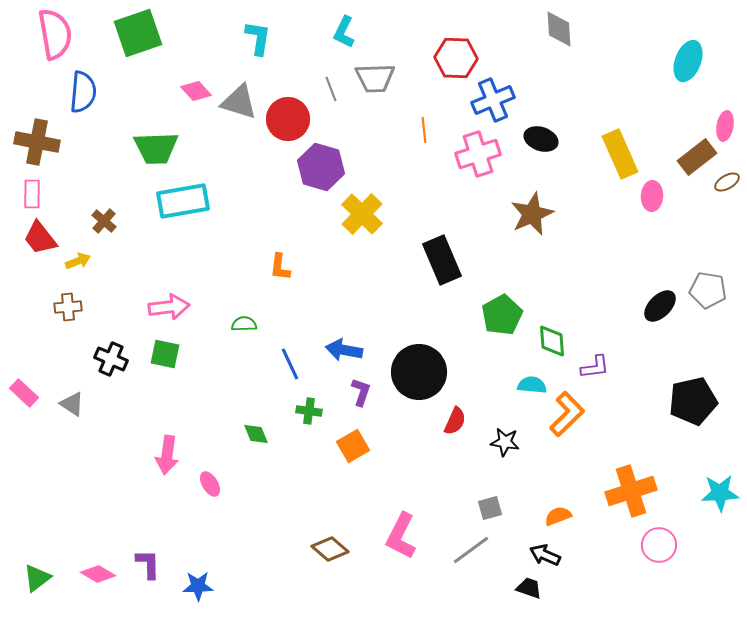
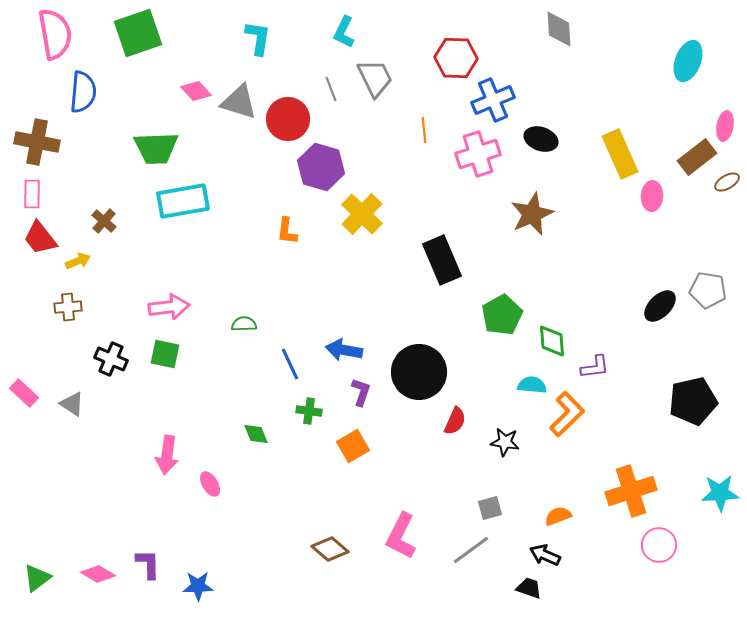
gray trapezoid at (375, 78): rotated 114 degrees counterclockwise
orange L-shape at (280, 267): moved 7 px right, 36 px up
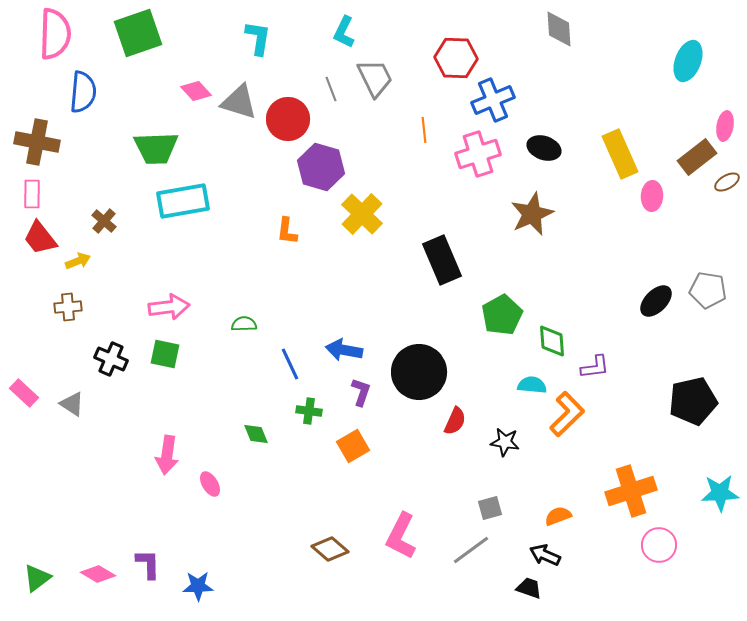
pink semicircle at (55, 34): rotated 12 degrees clockwise
black ellipse at (541, 139): moved 3 px right, 9 px down
black ellipse at (660, 306): moved 4 px left, 5 px up
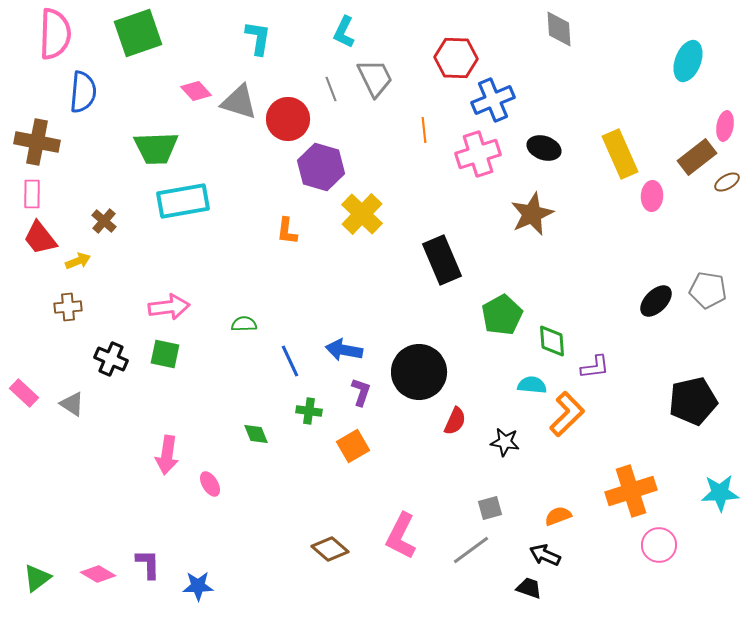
blue line at (290, 364): moved 3 px up
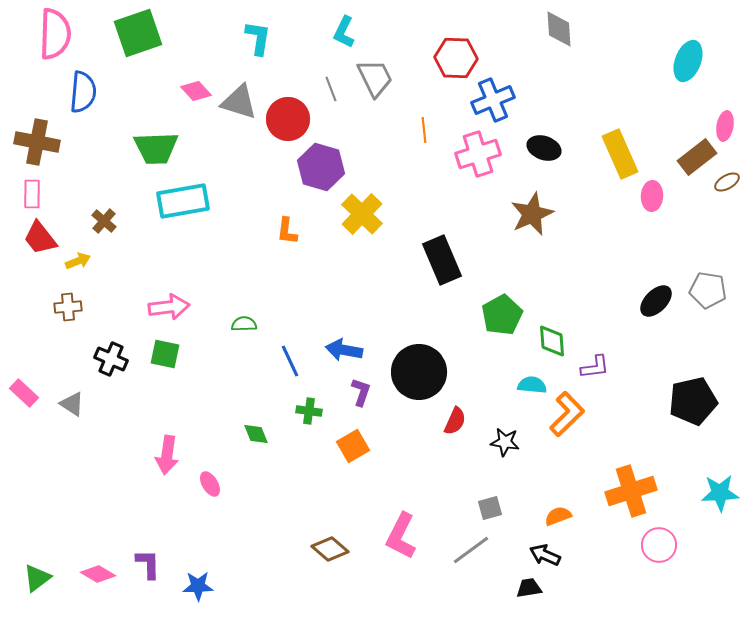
black trapezoid at (529, 588): rotated 28 degrees counterclockwise
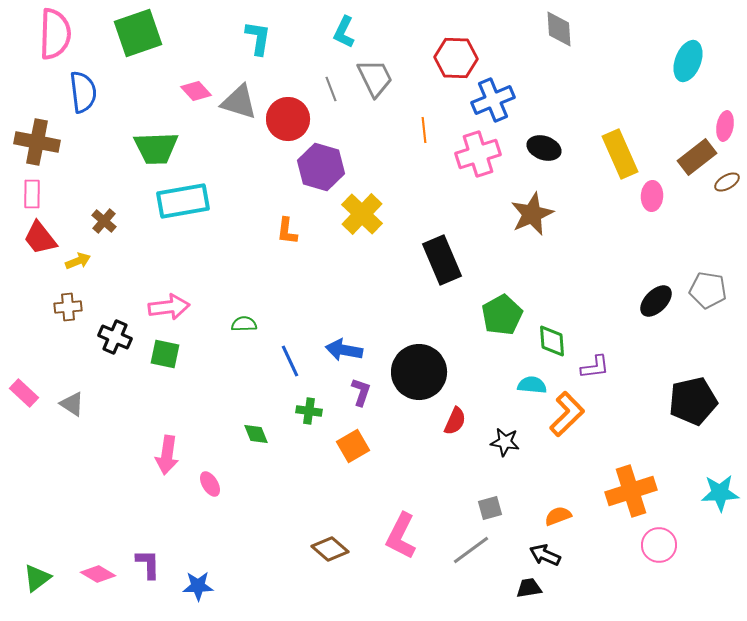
blue semicircle at (83, 92): rotated 12 degrees counterclockwise
black cross at (111, 359): moved 4 px right, 22 px up
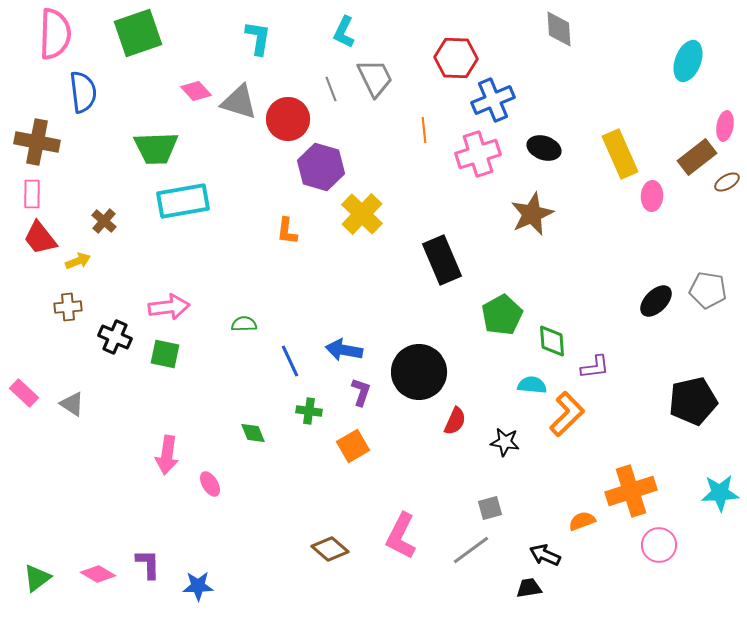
green diamond at (256, 434): moved 3 px left, 1 px up
orange semicircle at (558, 516): moved 24 px right, 5 px down
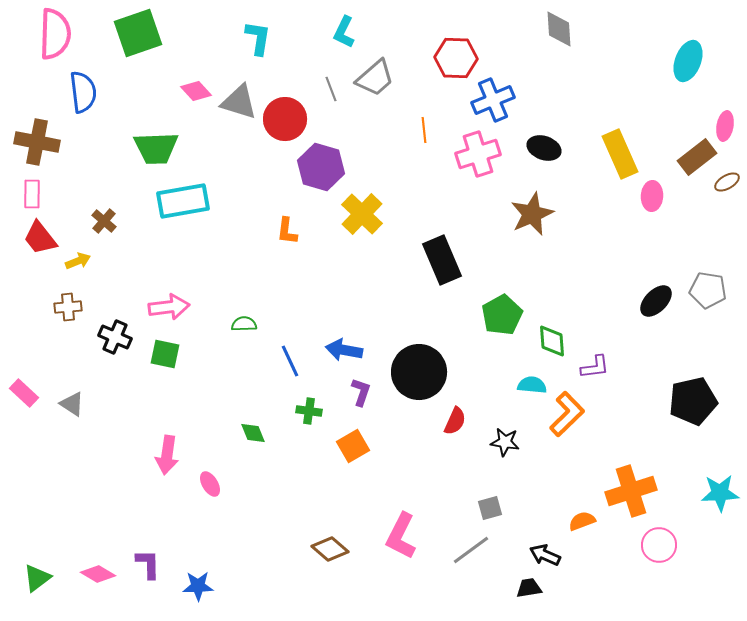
gray trapezoid at (375, 78): rotated 75 degrees clockwise
red circle at (288, 119): moved 3 px left
